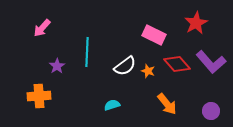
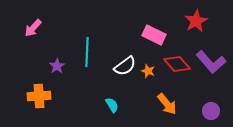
red star: moved 2 px up
pink arrow: moved 9 px left
cyan semicircle: rotated 77 degrees clockwise
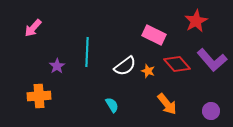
purple L-shape: moved 1 px right, 2 px up
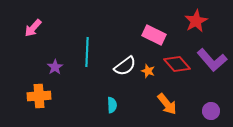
purple star: moved 2 px left, 1 px down
cyan semicircle: rotated 28 degrees clockwise
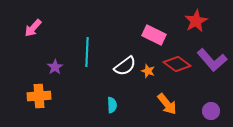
red diamond: rotated 12 degrees counterclockwise
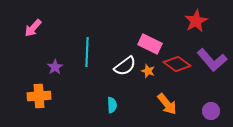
pink rectangle: moved 4 px left, 9 px down
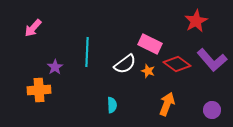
white semicircle: moved 2 px up
orange cross: moved 6 px up
orange arrow: rotated 120 degrees counterclockwise
purple circle: moved 1 px right, 1 px up
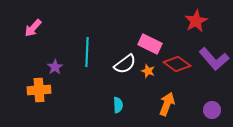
purple L-shape: moved 2 px right, 1 px up
cyan semicircle: moved 6 px right
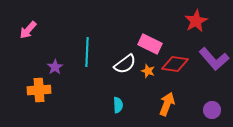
pink arrow: moved 5 px left, 2 px down
red diamond: moved 2 px left; rotated 28 degrees counterclockwise
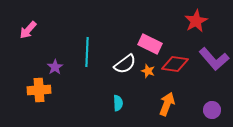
cyan semicircle: moved 2 px up
